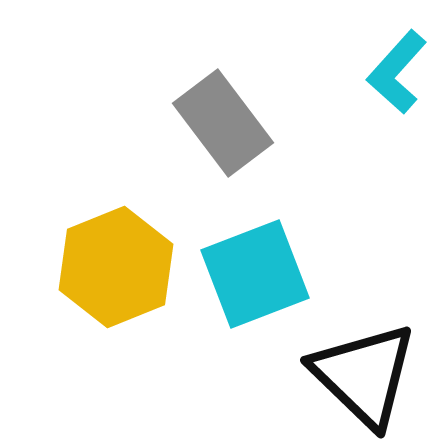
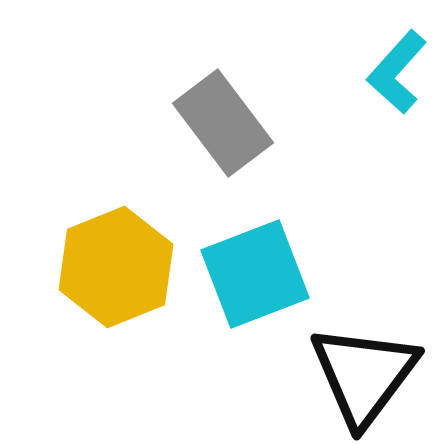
black triangle: rotated 23 degrees clockwise
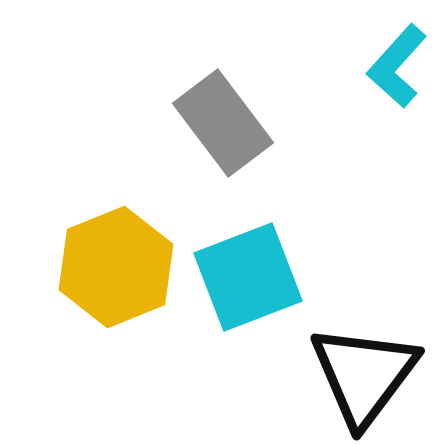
cyan L-shape: moved 6 px up
cyan square: moved 7 px left, 3 px down
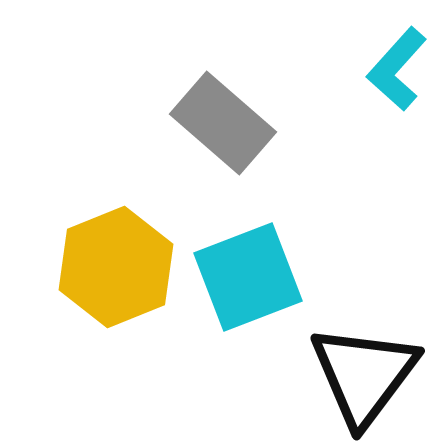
cyan L-shape: moved 3 px down
gray rectangle: rotated 12 degrees counterclockwise
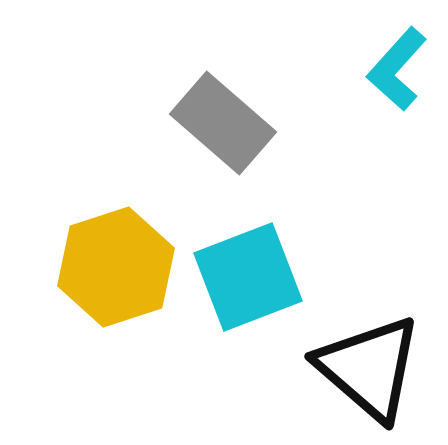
yellow hexagon: rotated 4 degrees clockwise
black triangle: moved 5 px right, 7 px up; rotated 26 degrees counterclockwise
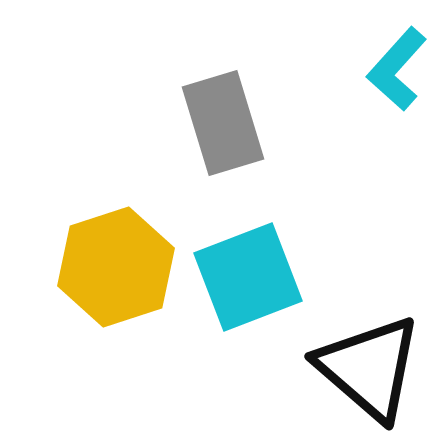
gray rectangle: rotated 32 degrees clockwise
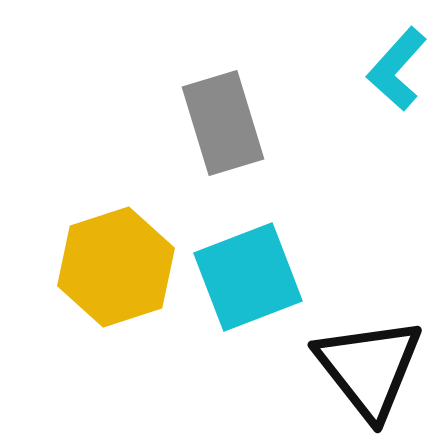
black triangle: rotated 11 degrees clockwise
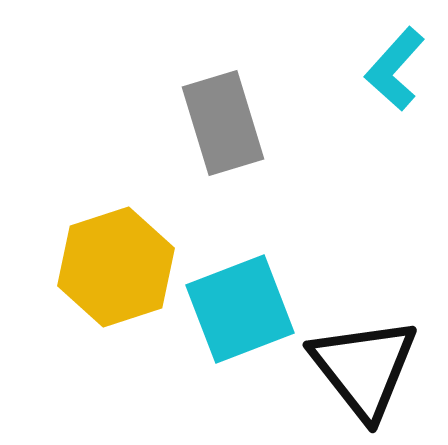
cyan L-shape: moved 2 px left
cyan square: moved 8 px left, 32 px down
black triangle: moved 5 px left
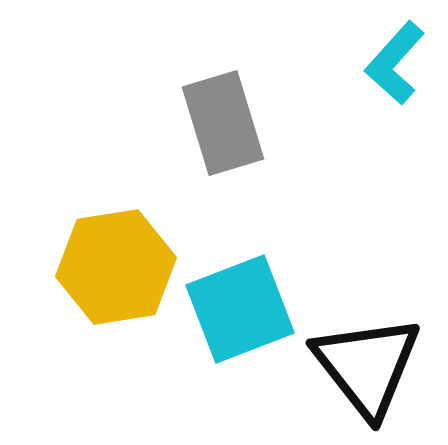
cyan L-shape: moved 6 px up
yellow hexagon: rotated 9 degrees clockwise
black triangle: moved 3 px right, 2 px up
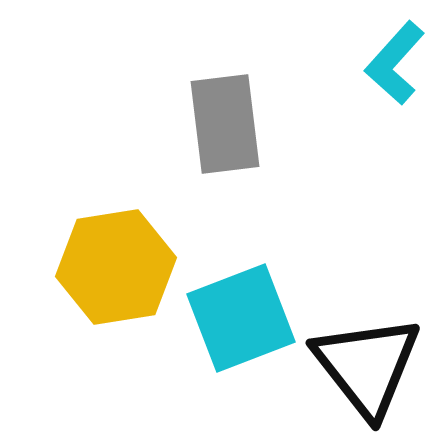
gray rectangle: moved 2 px right, 1 px down; rotated 10 degrees clockwise
cyan square: moved 1 px right, 9 px down
